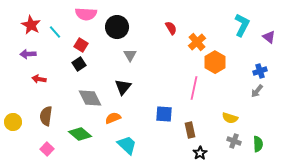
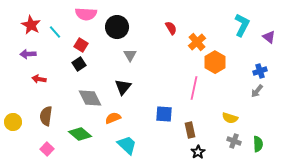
black star: moved 2 px left, 1 px up
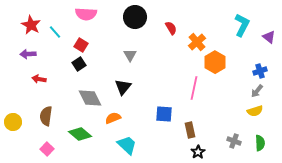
black circle: moved 18 px right, 10 px up
yellow semicircle: moved 25 px right, 7 px up; rotated 35 degrees counterclockwise
green semicircle: moved 2 px right, 1 px up
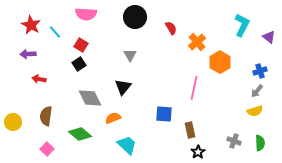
orange hexagon: moved 5 px right
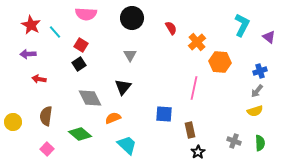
black circle: moved 3 px left, 1 px down
orange hexagon: rotated 25 degrees counterclockwise
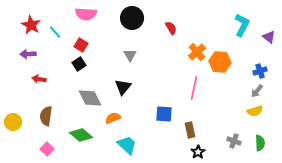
orange cross: moved 10 px down
green diamond: moved 1 px right, 1 px down
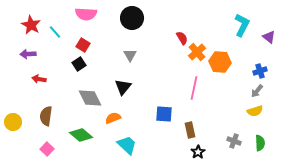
red semicircle: moved 11 px right, 10 px down
red square: moved 2 px right
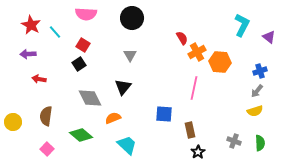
orange cross: rotated 12 degrees clockwise
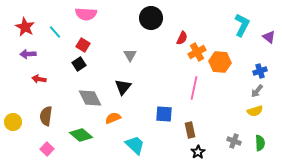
black circle: moved 19 px right
red star: moved 6 px left, 2 px down
red semicircle: rotated 56 degrees clockwise
cyan trapezoid: moved 8 px right
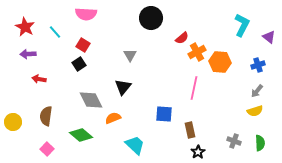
red semicircle: rotated 24 degrees clockwise
blue cross: moved 2 px left, 6 px up
gray diamond: moved 1 px right, 2 px down
